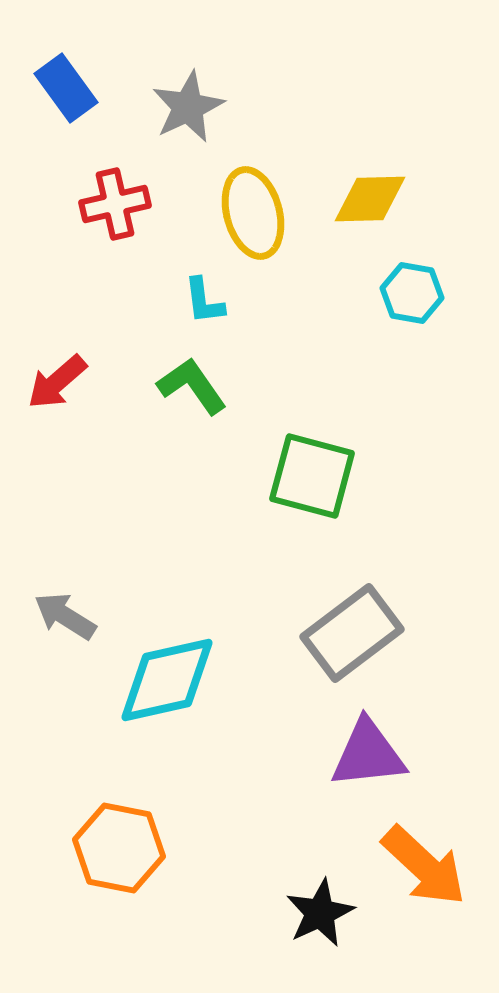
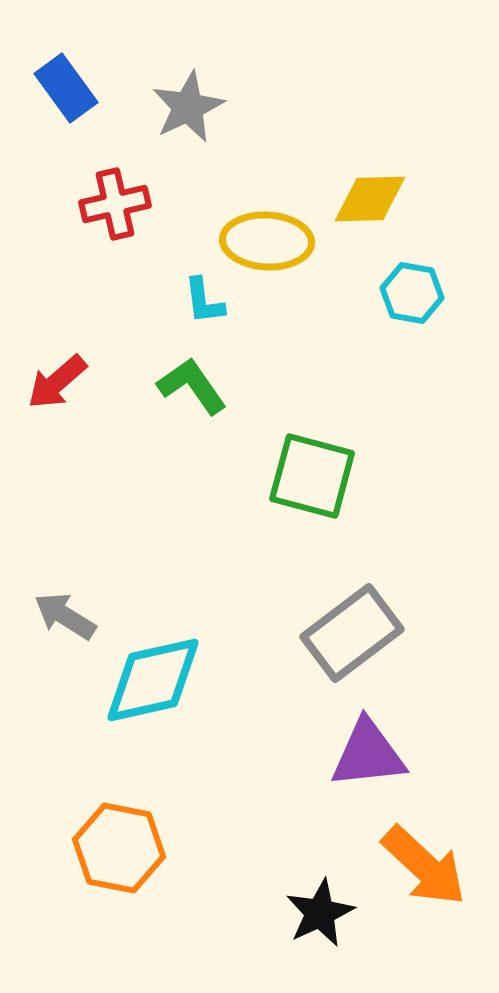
yellow ellipse: moved 14 px right, 28 px down; rotated 72 degrees counterclockwise
cyan diamond: moved 14 px left
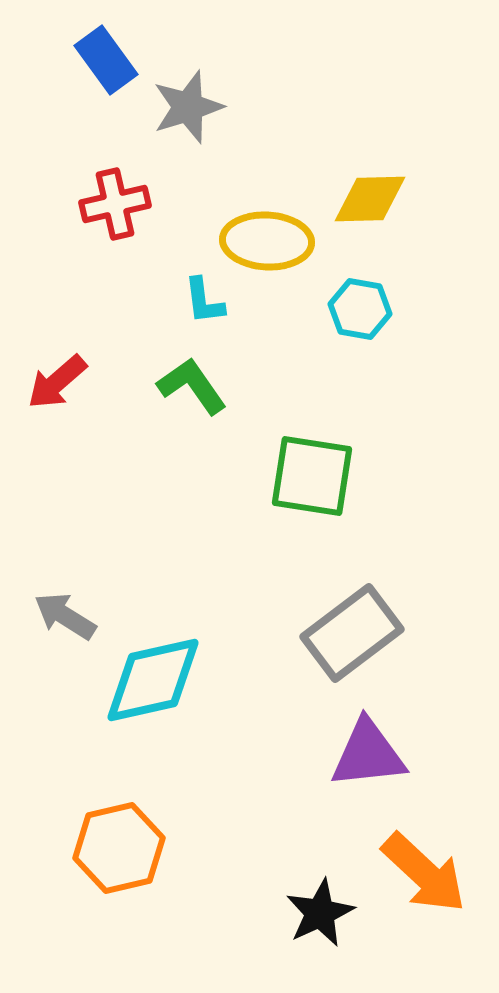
blue rectangle: moved 40 px right, 28 px up
gray star: rotated 8 degrees clockwise
cyan hexagon: moved 52 px left, 16 px down
green square: rotated 6 degrees counterclockwise
orange hexagon: rotated 24 degrees counterclockwise
orange arrow: moved 7 px down
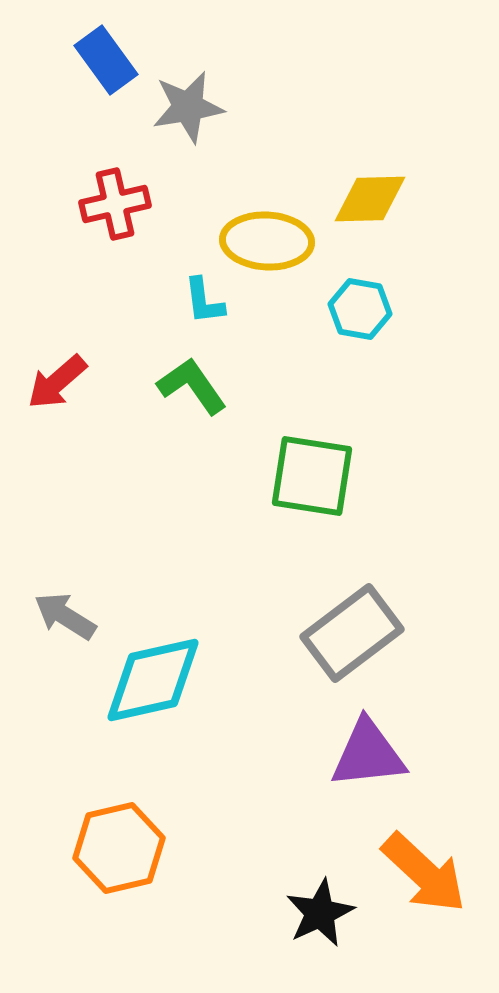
gray star: rotated 8 degrees clockwise
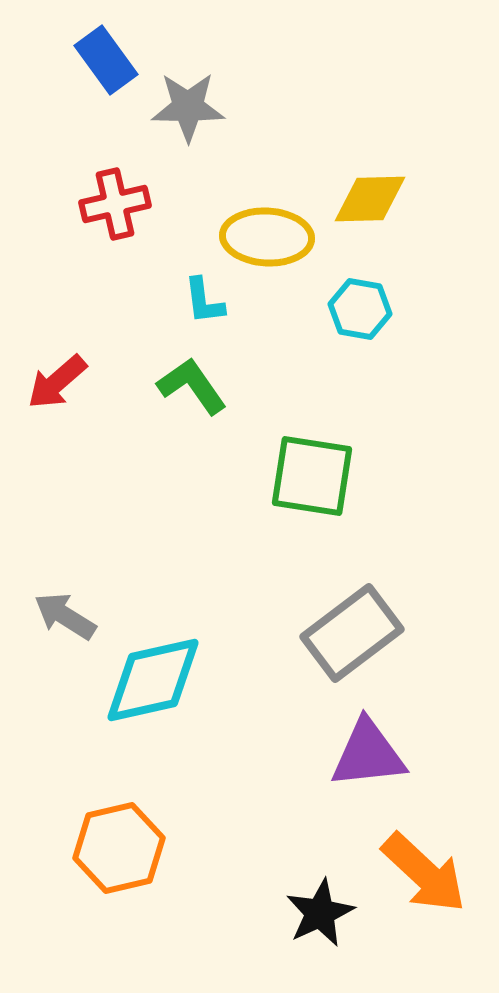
gray star: rotated 10 degrees clockwise
yellow ellipse: moved 4 px up
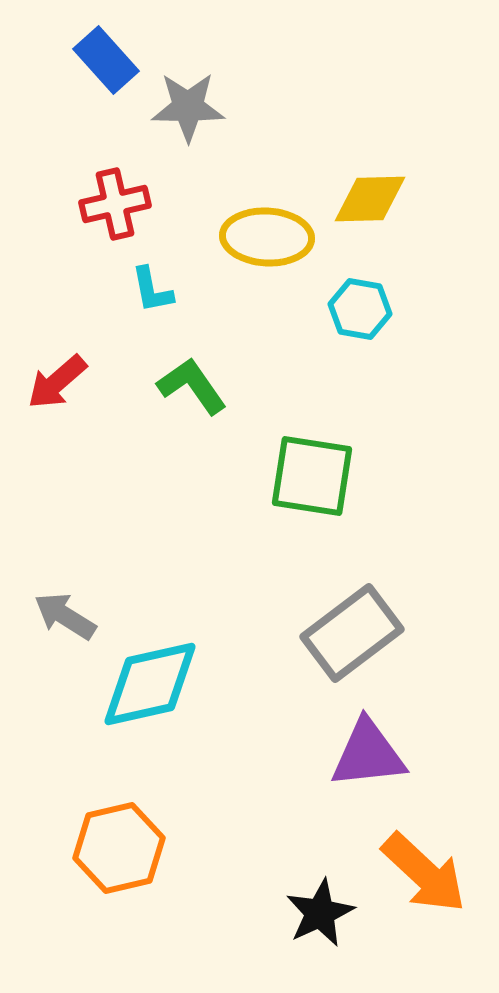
blue rectangle: rotated 6 degrees counterclockwise
cyan L-shape: moved 52 px left, 11 px up; rotated 4 degrees counterclockwise
cyan diamond: moved 3 px left, 4 px down
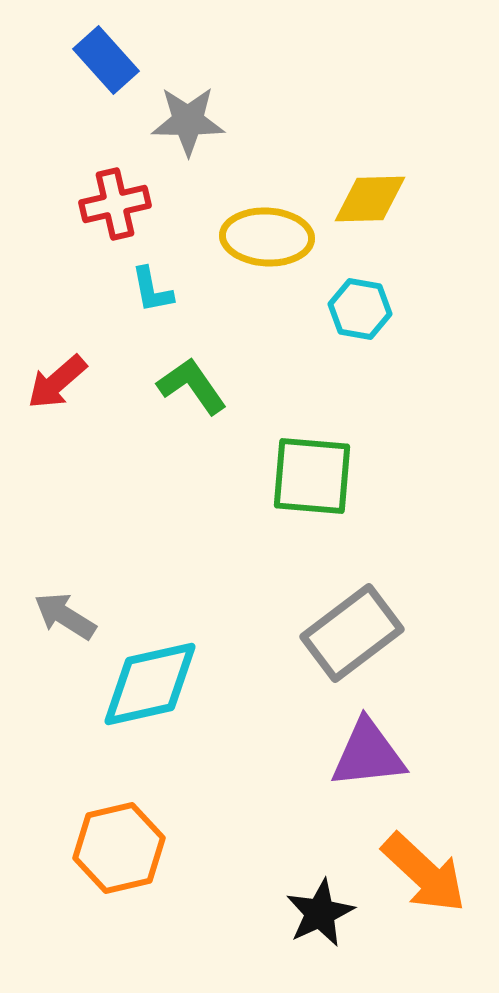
gray star: moved 14 px down
green square: rotated 4 degrees counterclockwise
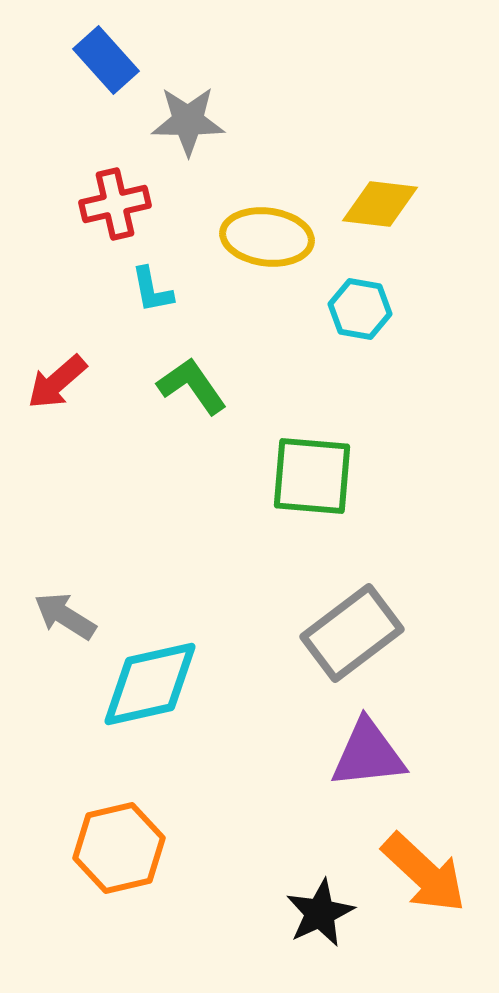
yellow diamond: moved 10 px right, 5 px down; rotated 8 degrees clockwise
yellow ellipse: rotated 4 degrees clockwise
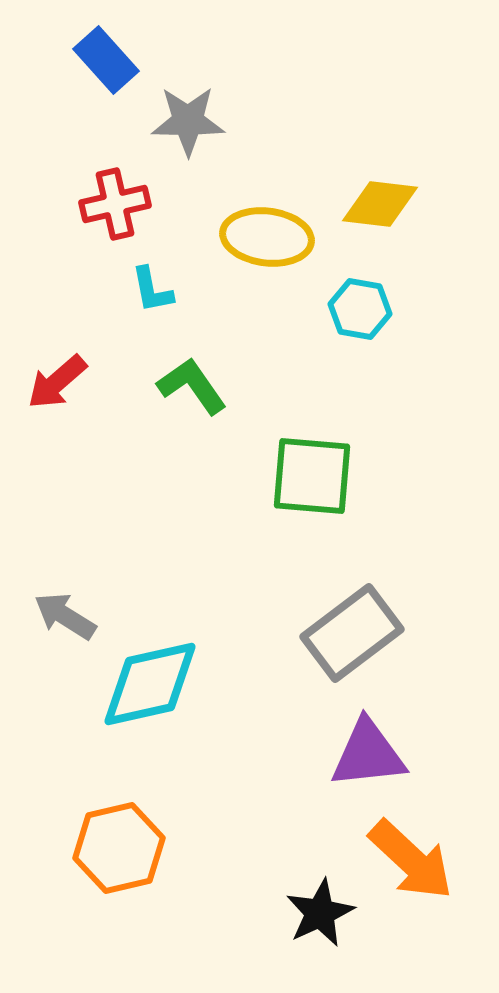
orange arrow: moved 13 px left, 13 px up
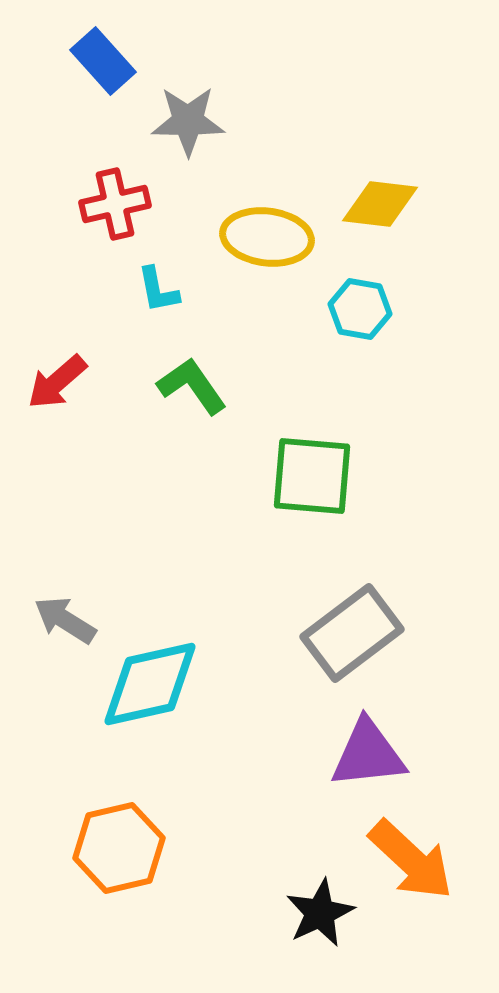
blue rectangle: moved 3 px left, 1 px down
cyan L-shape: moved 6 px right
gray arrow: moved 4 px down
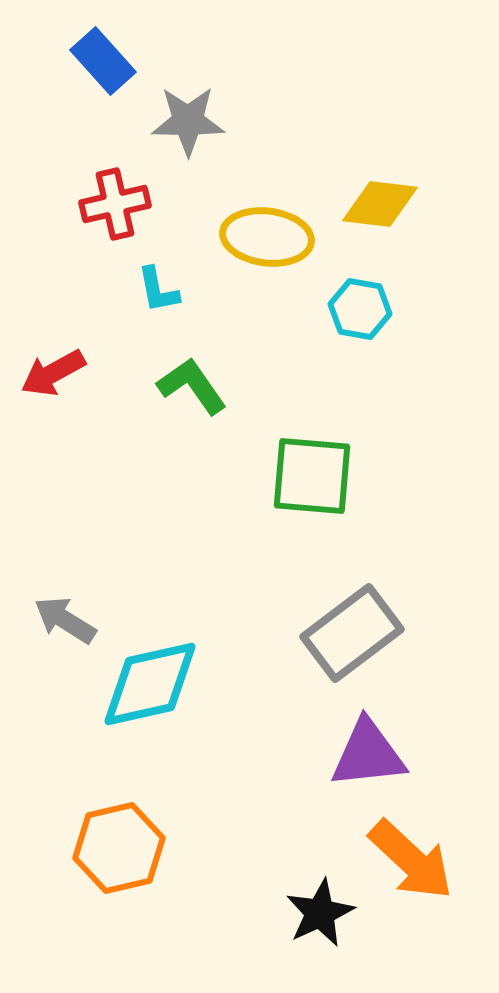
red arrow: moved 4 px left, 9 px up; rotated 12 degrees clockwise
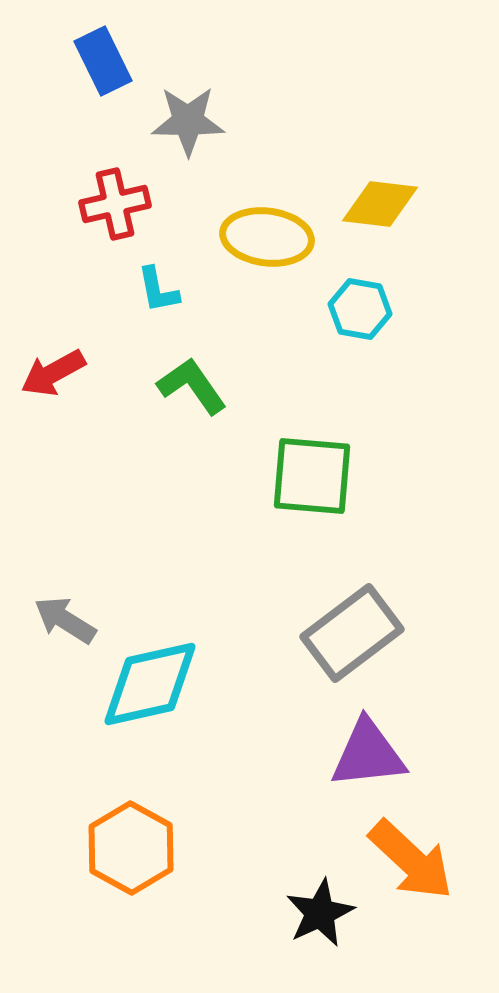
blue rectangle: rotated 16 degrees clockwise
orange hexagon: moved 12 px right; rotated 18 degrees counterclockwise
